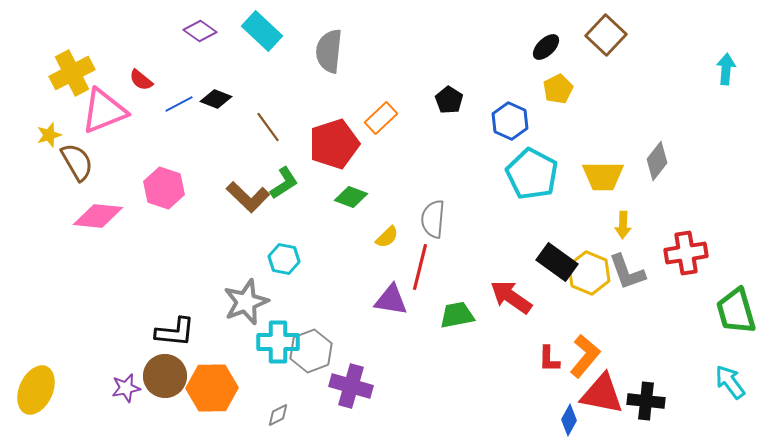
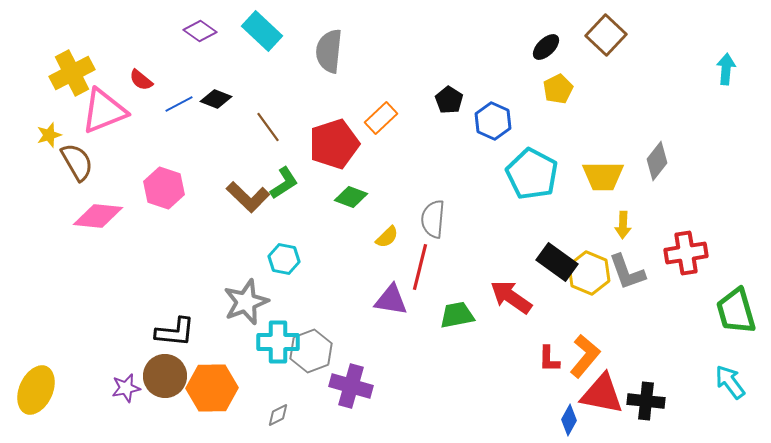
blue hexagon at (510, 121): moved 17 px left
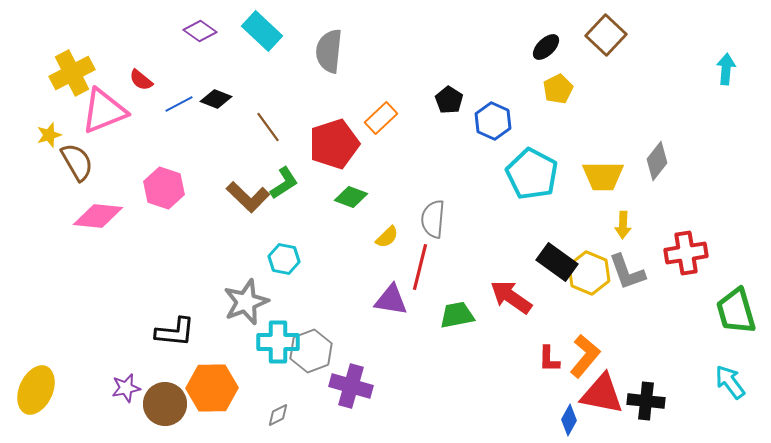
brown circle at (165, 376): moved 28 px down
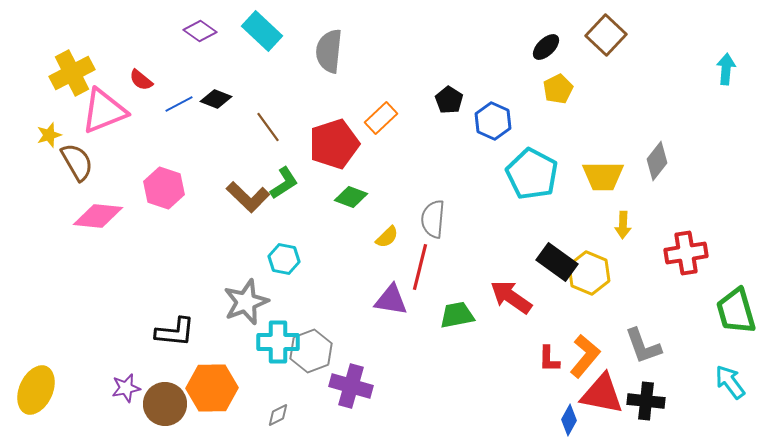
gray L-shape at (627, 272): moved 16 px right, 74 px down
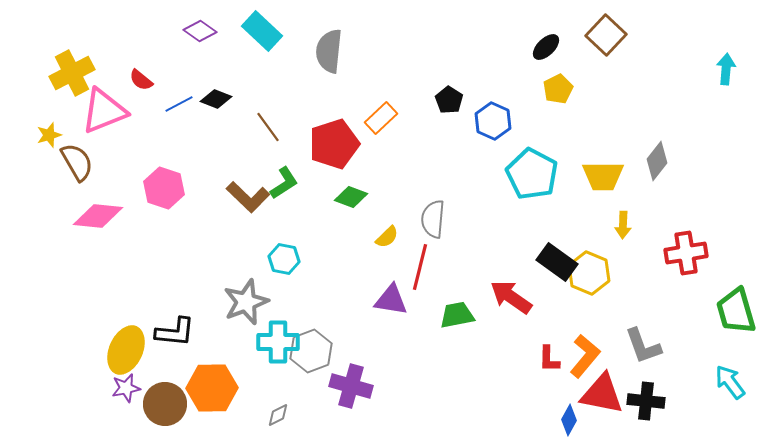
yellow ellipse at (36, 390): moved 90 px right, 40 px up
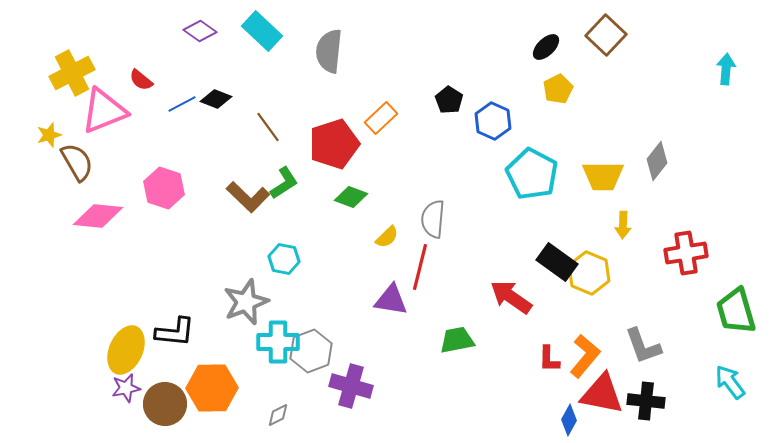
blue line at (179, 104): moved 3 px right
green trapezoid at (457, 315): moved 25 px down
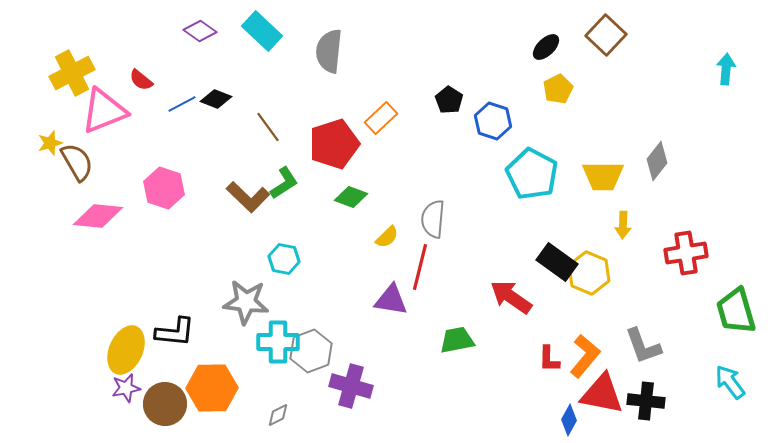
blue hexagon at (493, 121): rotated 6 degrees counterclockwise
yellow star at (49, 135): moved 1 px right, 8 px down
gray star at (246, 302): rotated 27 degrees clockwise
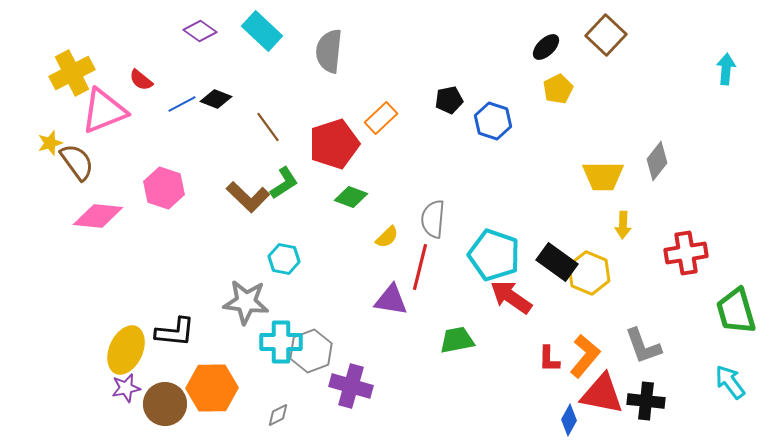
black pentagon at (449, 100): rotated 28 degrees clockwise
brown semicircle at (77, 162): rotated 6 degrees counterclockwise
cyan pentagon at (532, 174): moved 38 px left, 81 px down; rotated 9 degrees counterclockwise
cyan cross at (278, 342): moved 3 px right
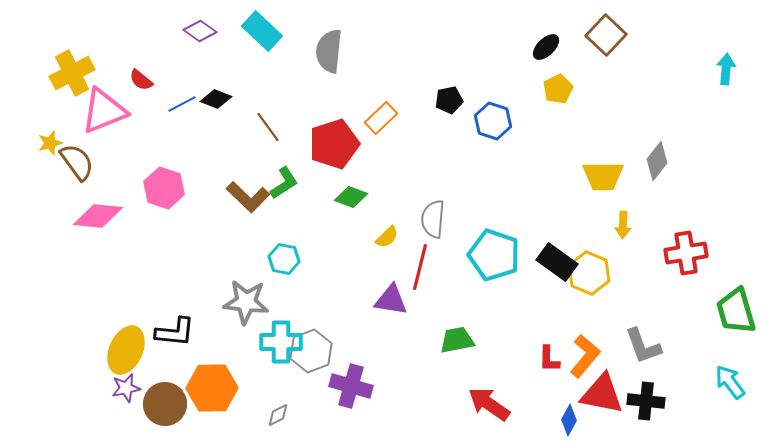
red arrow at (511, 297): moved 22 px left, 107 px down
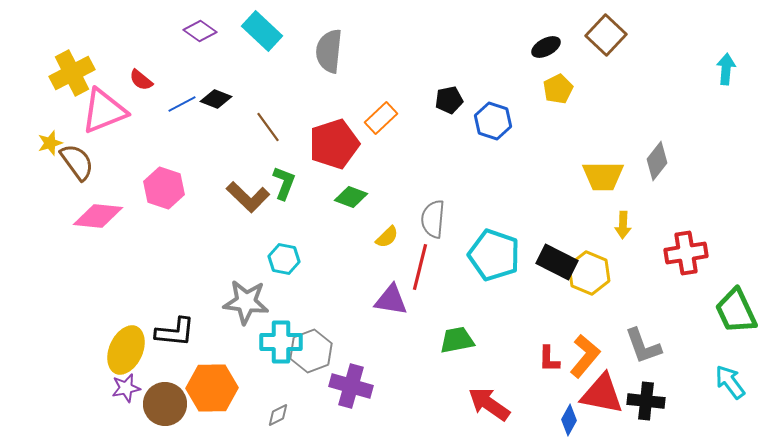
black ellipse at (546, 47): rotated 16 degrees clockwise
green L-shape at (284, 183): rotated 36 degrees counterclockwise
black rectangle at (557, 262): rotated 9 degrees counterclockwise
green trapezoid at (736, 311): rotated 9 degrees counterclockwise
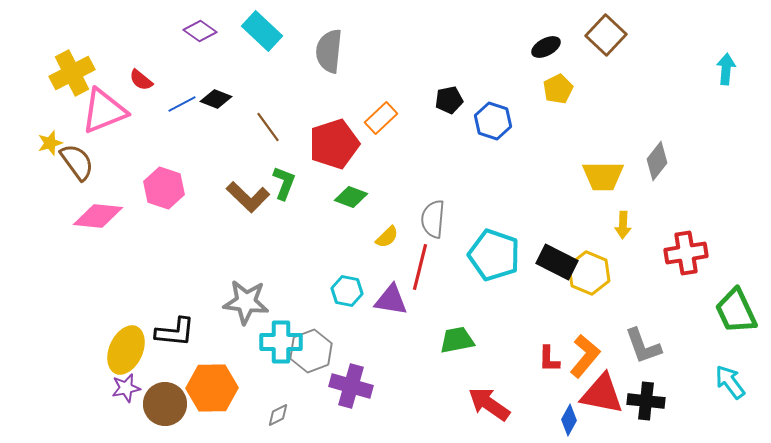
cyan hexagon at (284, 259): moved 63 px right, 32 px down
